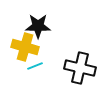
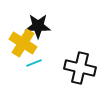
yellow cross: moved 2 px left, 4 px up; rotated 16 degrees clockwise
cyan line: moved 1 px left, 3 px up
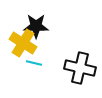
black star: moved 2 px left
cyan line: rotated 35 degrees clockwise
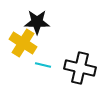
black star: moved 1 px right, 4 px up
cyan line: moved 9 px right, 2 px down
